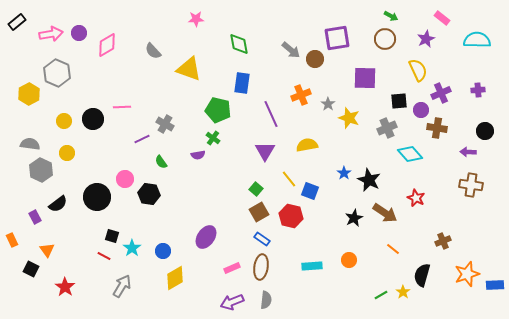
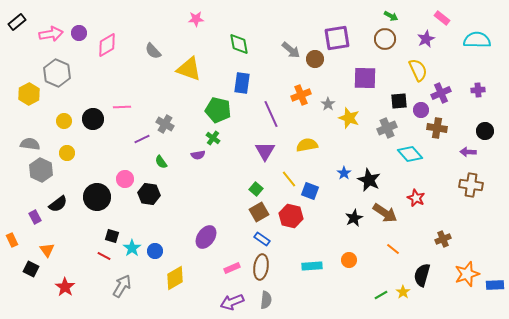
brown cross at (443, 241): moved 2 px up
blue circle at (163, 251): moved 8 px left
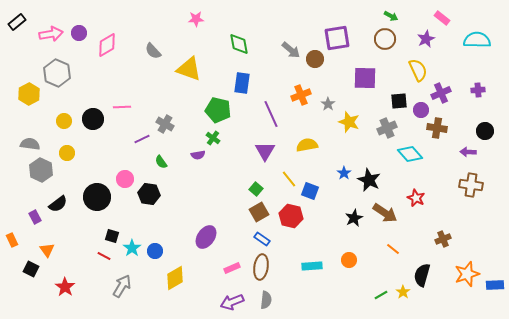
yellow star at (349, 118): moved 4 px down
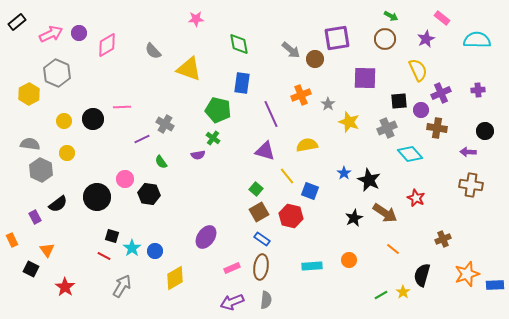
pink arrow at (51, 34): rotated 15 degrees counterclockwise
purple triangle at (265, 151): rotated 45 degrees counterclockwise
yellow line at (289, 179): moved 2 px left, 3 px up
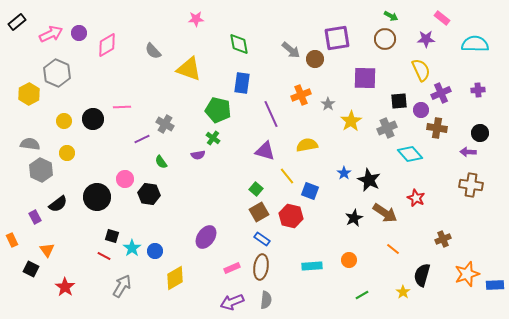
purple star at (426, 39): rotated 24 degrees clockwise
cyan semicircle at (477, 40): moved 2 px left, 4 px down
yellow semicircle at (418, 70): moved 3 px right
yellow star at (349, 122): moved 2 px right, 1 px up; rotated 20 degrees clockwise
black circle at (485, 131): moved 5 px left, 2 px down
green line at (381, 295): moved 19 px left
